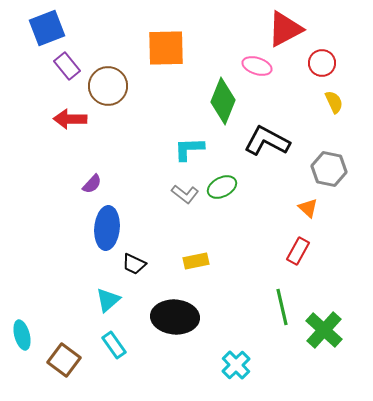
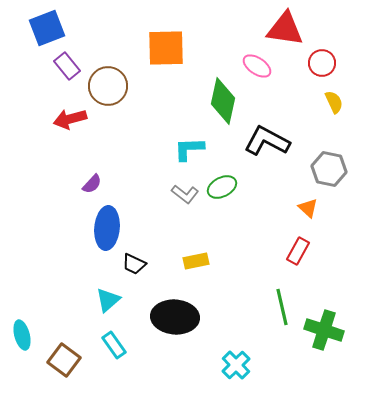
red triangle: rotated 36 degrees clockwise
pink ellipse: rotated 16 degrees clockwise
green diamond: rotated 9 degrees counterclockwise
red arrow: rotated 16 degrees counterclockwise
green cross: rotated 24 degrees counterclockwise
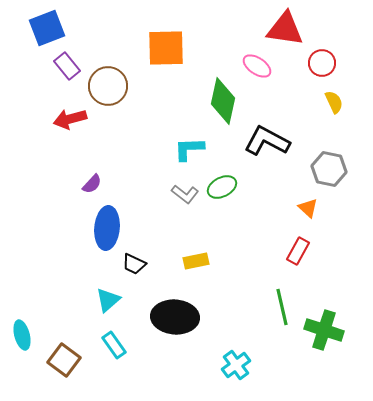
cyan cross: rotated 8 degrees clockwise
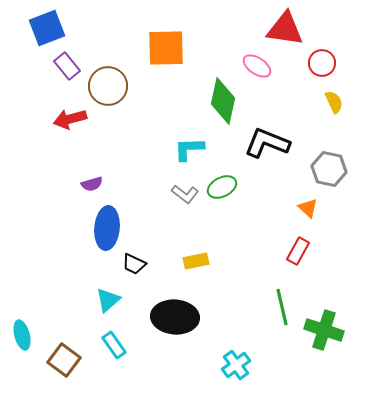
black L-shape: moved 2 px down; rotated 6 degrees counterclockwise
purple semicircle: rotated 30 degrees clockwise
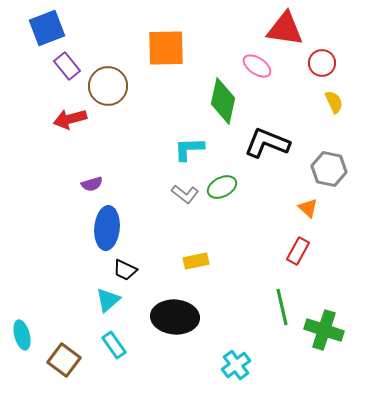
black trapezoid: moved 9 px left, 6 px down
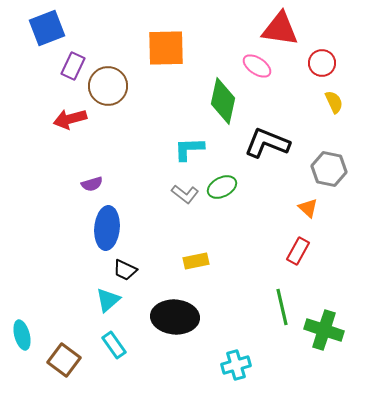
red triangle: moved 5 px left
purple rectangle: moved 6 px right; rotated 64 degrees clockwise
cyan cross: rotated 20 degrees clockwise
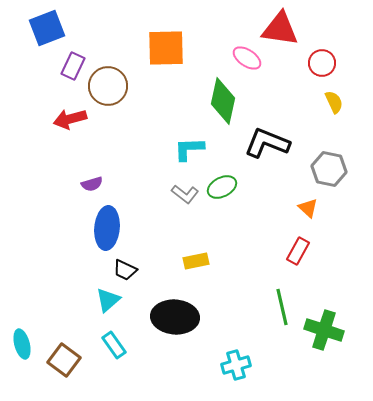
pink ellipse: moved 10 px left, 8 px up
cyan ellipse: moved 9 px down
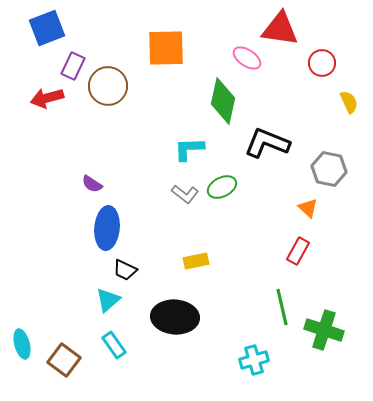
yellow semicircle: moved 15 px right
red arrow: moved 23 px left, 21 px up
purple semicircle: rotated 50 degrees clockwise
cyan cross: moved 18 px right, 5 px up
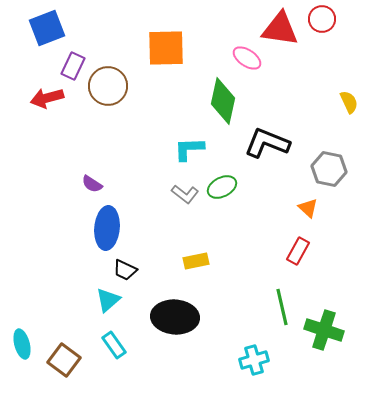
red circle: moved 44 px up
